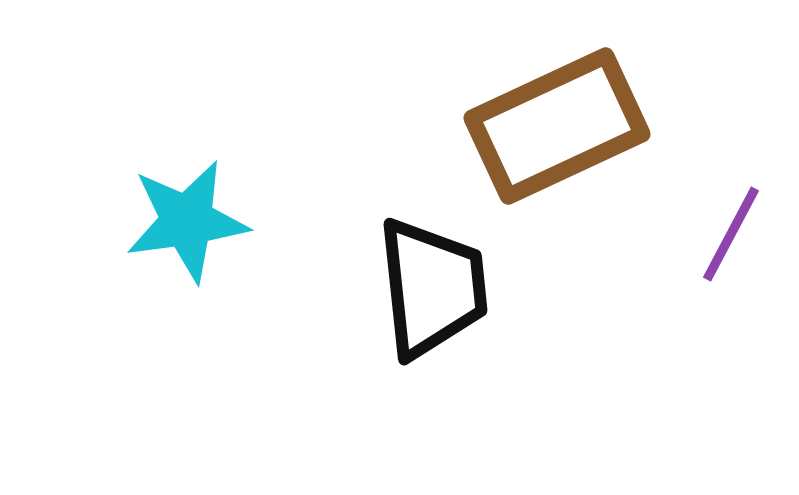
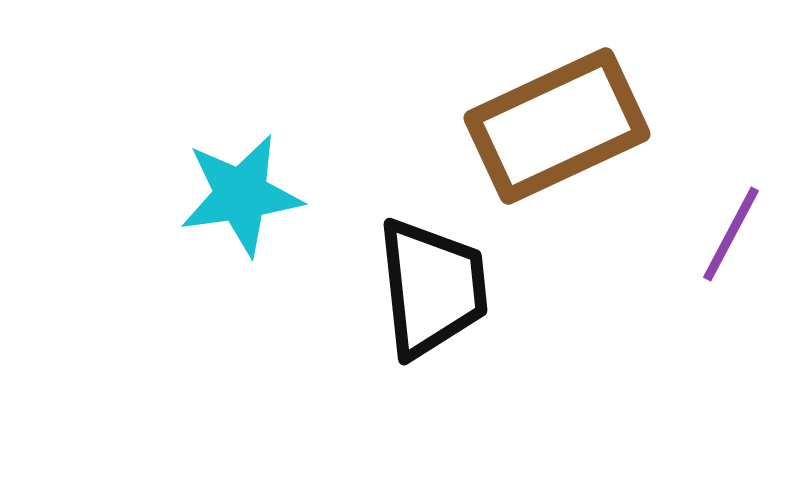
cyan star: moved 54 px right, 26 px up
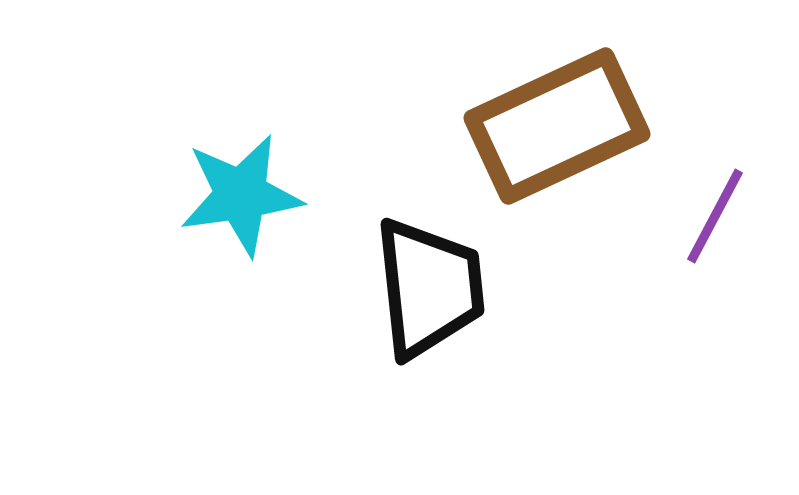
purple line: moved 16 px left, 18 px up
black trapezoid: moved 3 px left
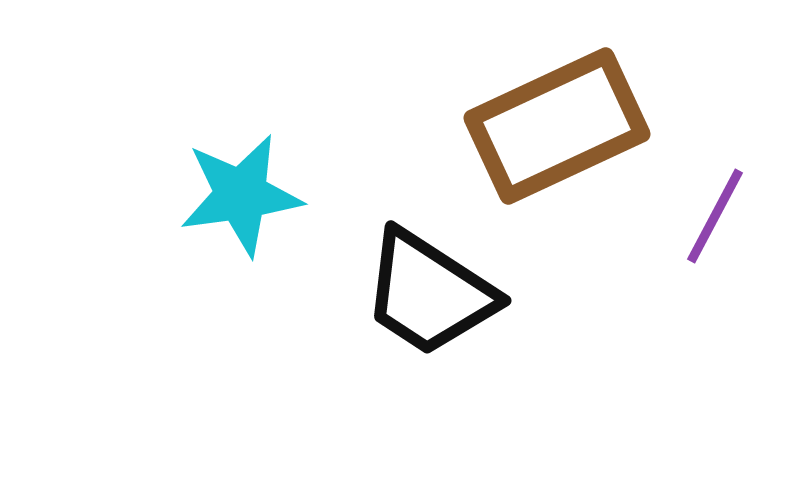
black trapezoid: moved 5 px down; rotated 129 degrees clockwise
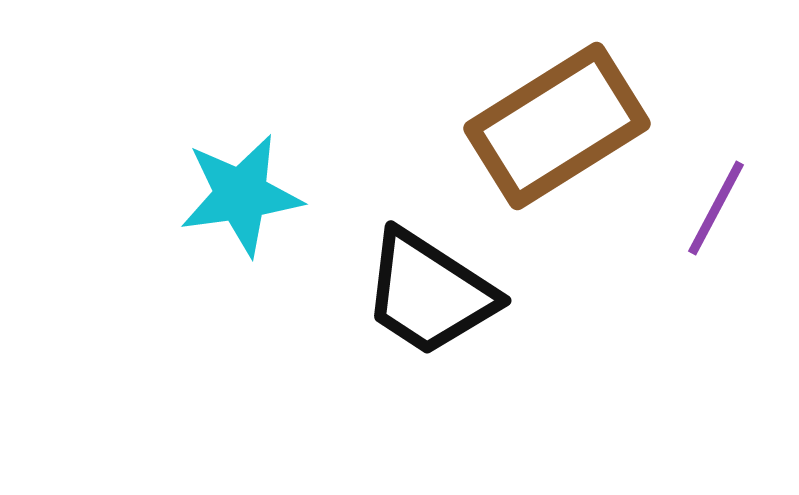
brown rectangle: rotated 7 degrees counterclockwise
purple line: moved 1 px right, 8 px up
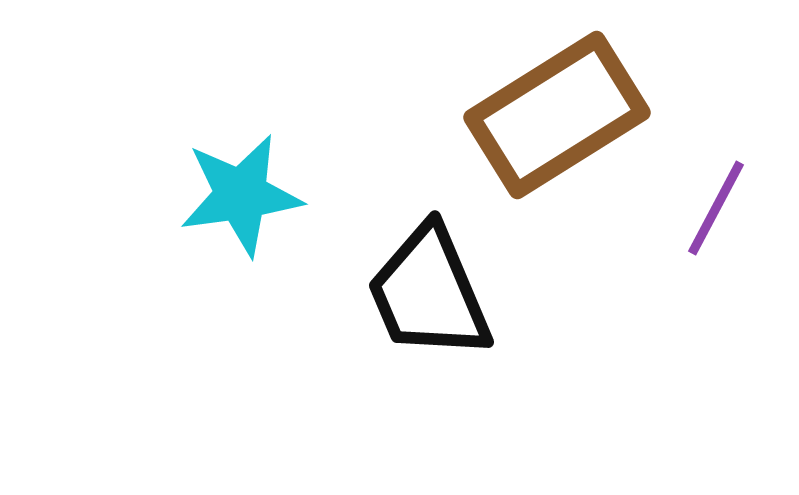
brown rectangle: moved 11 px up
black trapezoid: rotated 34 degrees clockwise
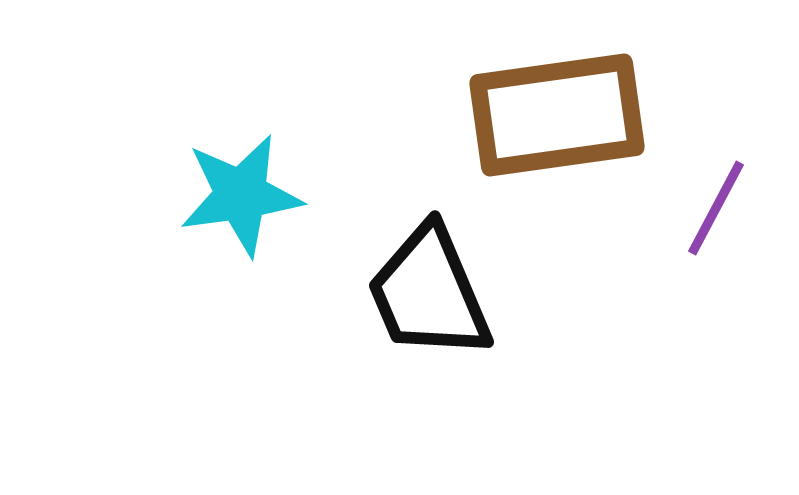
brown rectangle: rotated 24 degrees clockwise
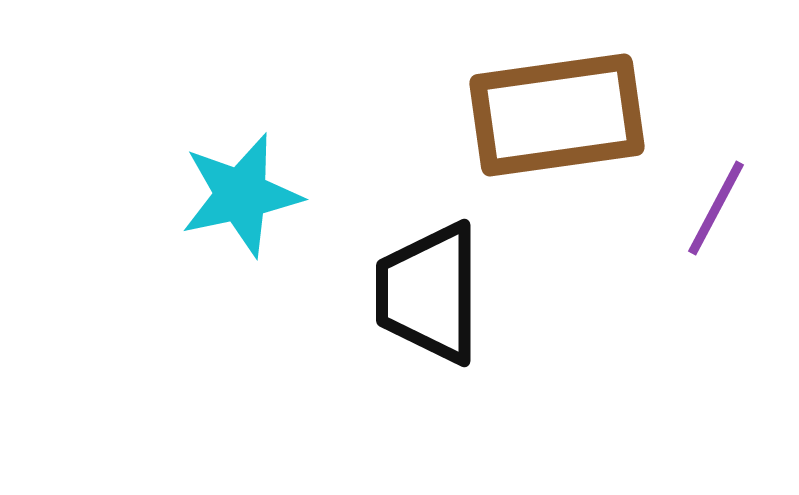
cyan star: rotated 4 degrees counterclockwise
black trapezoid: rotated 23 degrees clockwise
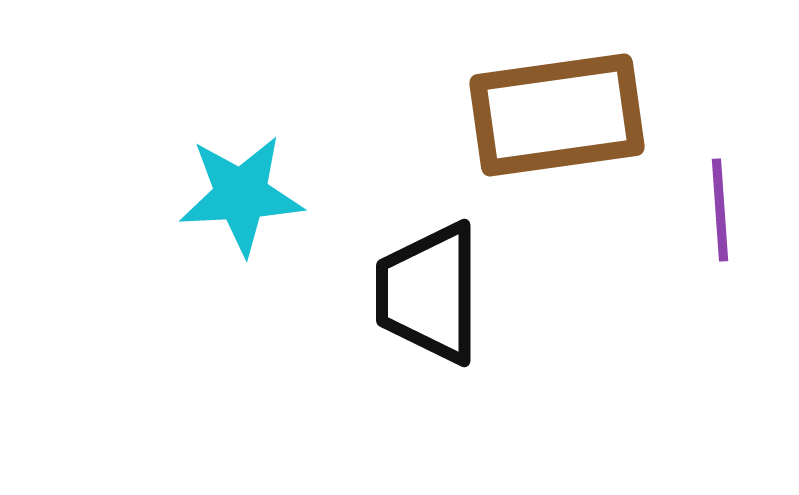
cyan star: rotated 9 degrees clockwise
purple line: moved 4 px right, 2 px down; rotated 32 degrees counterclockwise
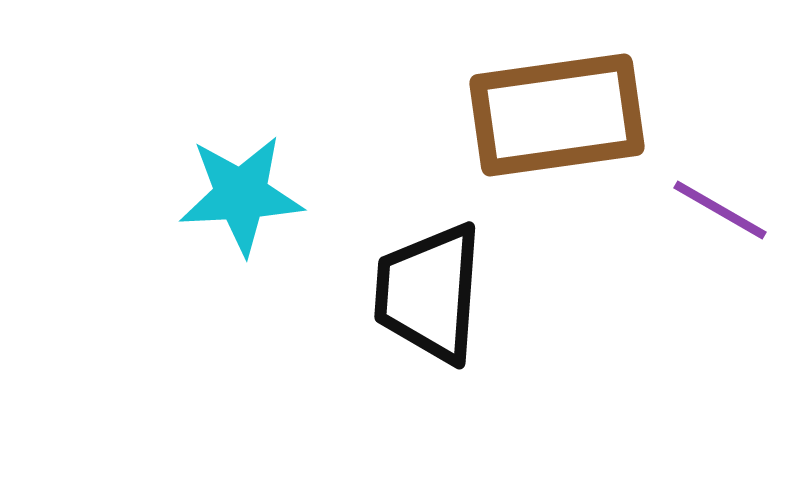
purple line: rotated 56 degrees counterclockwise
black trapezoid: rotated 4 degrees clockwise
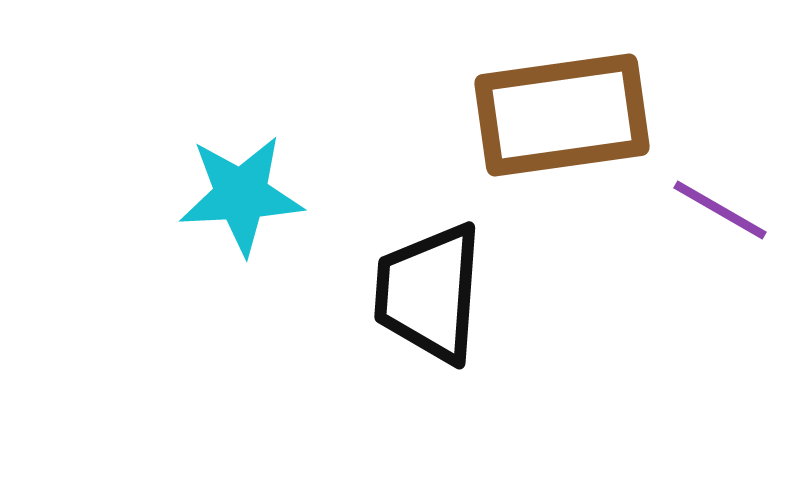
brown rectangle: moved 5 px right
